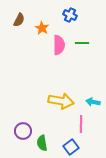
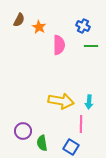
blue cross: moved 13 px right, 11 px down
orange star: moved 3 px left, 1 px up
green line: moved 9 px right, 3 px down
cyan arrow: moved 4 px left; rotated 96 degrees counterclockwise
blue square: rotated 21 degrees counterclockwise
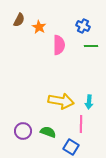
green semicircle: moved 6 px right, 11 px up; rotated 119 degrees clockwise
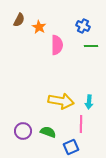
pink semicircle: moved 2 px left
blue square: rotated 35 degrees clockwise
